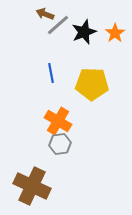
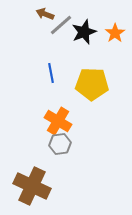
gray line: moved 3 px right
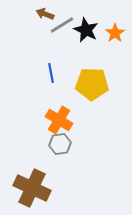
gray line: moved 1 px right; rotated 10 degrees clockwise
black star: moved 2 px right, 2 px up; rotated 25 degrees counterclockwise
orange cross: moved 1 px right, 1 px up
brown cross: moved 2 px down
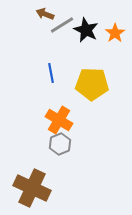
gray hexagon: rotated 15 degrees counterclockwise
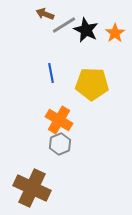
gray line: moved 2 px right
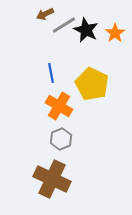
brown arrow: rotated 48 degrees counterclockwise
yellow pentagon: rotated 24 degrees clockwise
orange cross: moved 14 px up
gray hexagon: moved 1 px right, 5 px up
brown cross: moved 20 px right, 9 px up
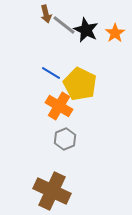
brown arrow: moved 1 px right; rotated 78 degrees counterclockwise
gray line: rotated 70 degrees clockwise
blue line: rotated 48 degrees counterclockwise
yellow pentagon: moved 12 px left
gray hexagon: moved 4 px right
brown cross: moved 12 px down
